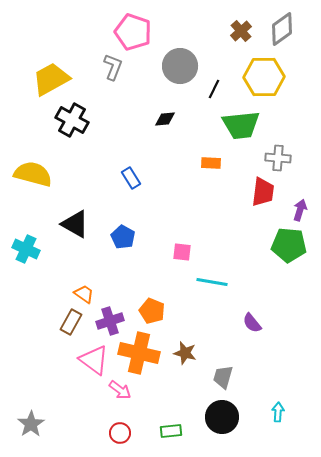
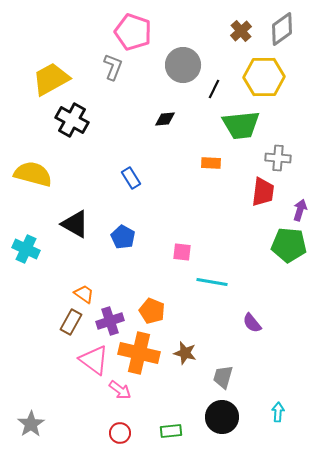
gray circle: moved 3 px right, 1 px up
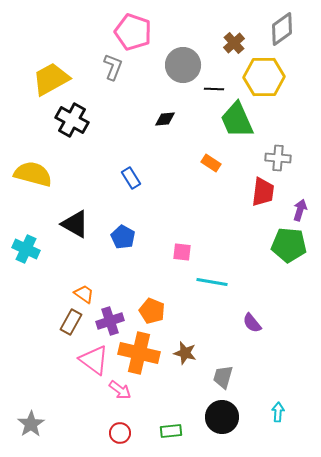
brown cross: moved 7 px left, 12 px down
black line: rotated 66 degrees clockwise
green trapezoid: moved 4 px left, 5 px up; rotated 72 degrees clockwise
orange rectangle: rotated 30 degrees clockwise
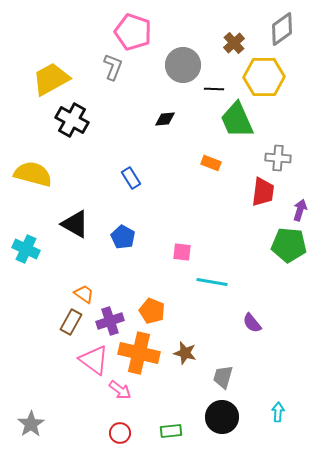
orange rectangle: rotated 12 degrees counterclockwise
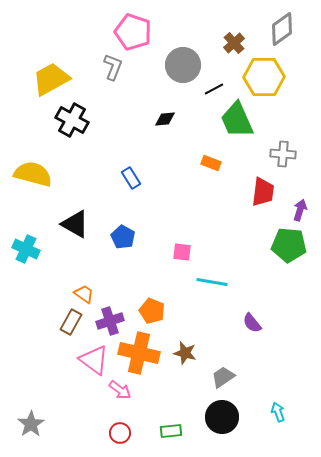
black line: rotated 30 degrees counterclockwise
gray cross: moved 5 px right, 4 px up
gray trapezoid: rotated 40 degrees clockwise
cyan arrow: rotated 24 degrees counterclockwise
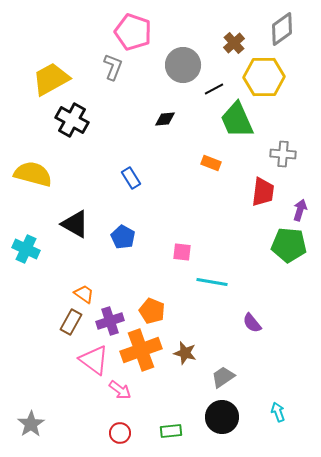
orange cross: moved 2 px right, 3 px up; rotated 33 degrees counterclockwise
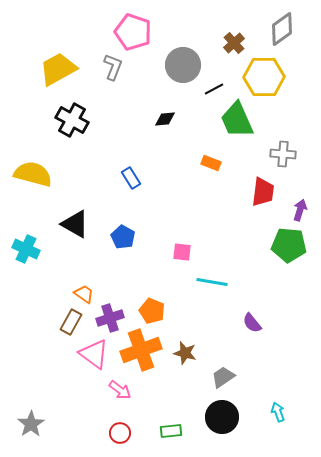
yellow trapezoid: moved 7 px right, 10 px up
purple cross: moved 3 px up
pink triangle: moved 6 px up
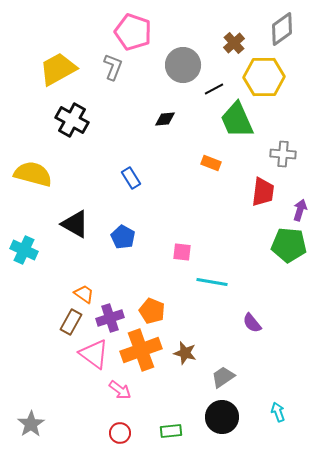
cyan cross: moved 2 px left, 1 px down
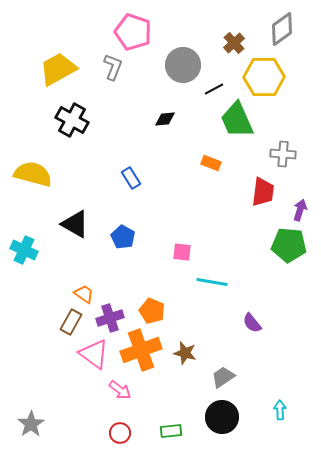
cyan arrow: moved 2 px right, 2 px up; rotated 18 degrees clockwise
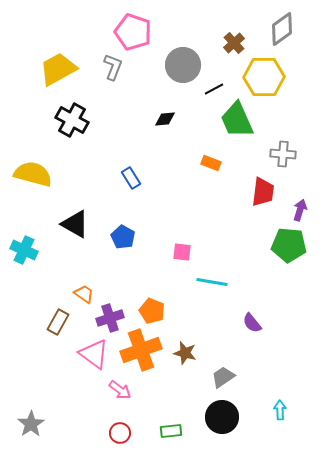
brown rectangle: moved 13 px left
